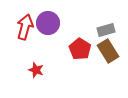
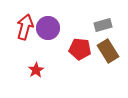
purple circle: moved 5 px down
gray rectangle: moved 3 px left, 5 px up
red pentagon: rotated 25 degrees counterclockwise
red star: rotated 21 degrees clockwise
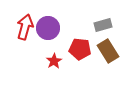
red star: moved 18 px right, 9 px up
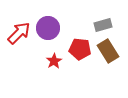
red arrow: moved 6 px left, 6 px down; rotated 30 degrees clockwise
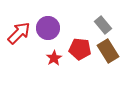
gray rectangle: rotated 66 degrees clockwise
red star: moved 3 px up
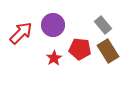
purple circle: moved 5 px right, 3 px up
red arrow: moved 2 px right
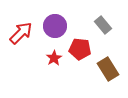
purple circle: moved 2 px right, 1 px down
brown rectangle: moved 18 px down
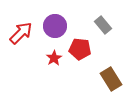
brown rectangle: moved 3 px right, 10 px down
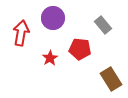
purple circle: moved 2 px left, 8 px up
red arrow: rotated 35 degrees counterclockwise
red star: moved 4 px left
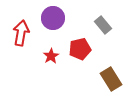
red pentagon: rotated 20 degrees counterclockwise
red star: moved 1 px right, 2 px up
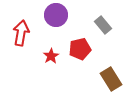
purple circle: moved 3 px right, 3 px up
